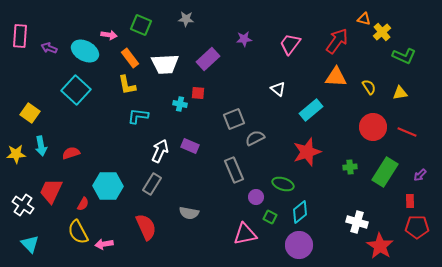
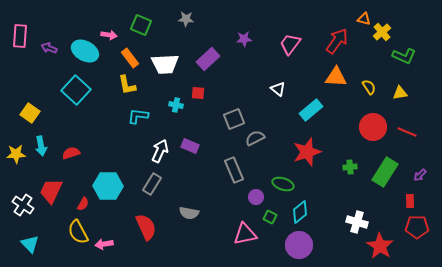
cyan cross at (180, 104): moved 4 px left, 1 px down
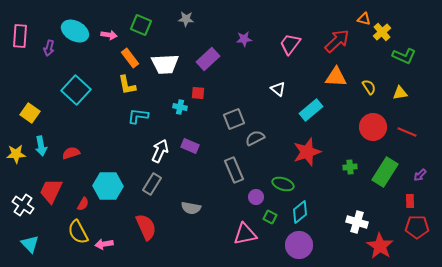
red arrow at (337, 41): rotated 12 degrees clockwise
purple arrow at (49, 48): rotated 98 degrees counterclockwise
cyan ellipse at (85, 51): moved 10 px left, 20 px up
cyan cross at (176, 105): moved 4 px right, 2 px down
gray semicircle at (189, 213): moved 2 px right, 5 px up
